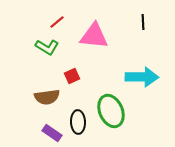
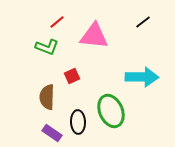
black line: rotated 56 degrees clockwise
green L-shape: rotated 10 degrees counterclockwise
brown semicircle: rotated 100 degrees clockwise
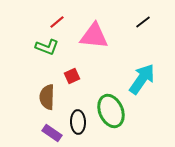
cyan arrow: moved 2 px down; rotated 56 degrees counterclockwise
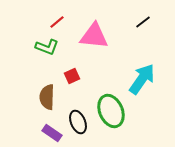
black ellipse: rotated 20 degrees counterclockwise
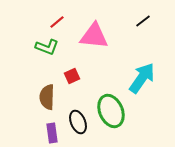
black line: moved 1 px up
cyan arrow: moved 1 px up
purple rectangle: rotated 48 degrees clockwise
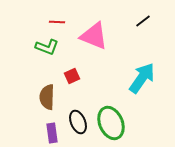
red line: rotated 42 degrees clockwise
pink triangle: rotated 16 degrees clockwise
green ellipse: moved 12 px down
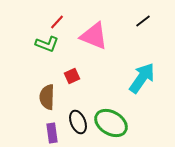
red line: rotated 49 degrees counterclockwise
green L-shape: moved 3 px up
green ellipse: rotated 36 degrees counterclockwise
